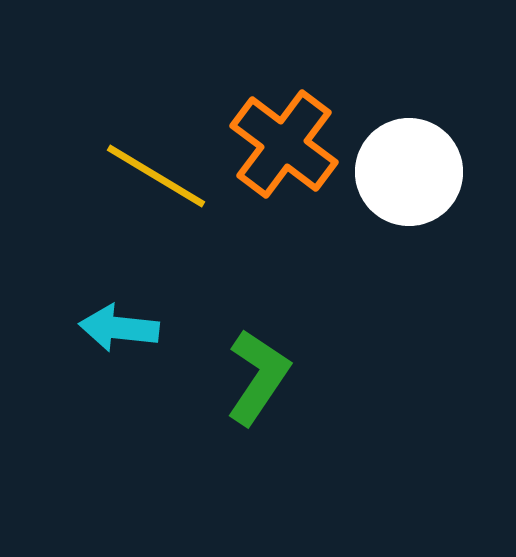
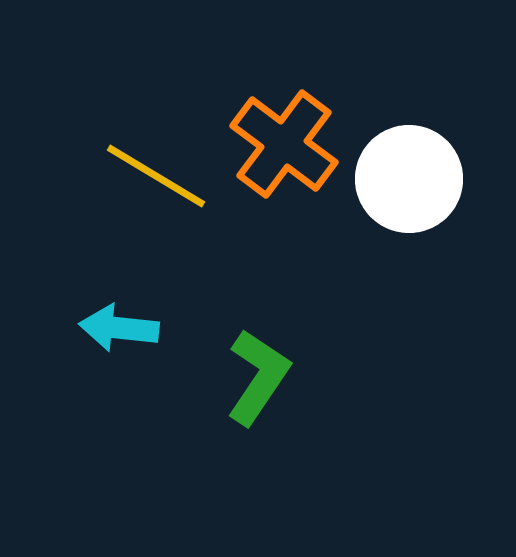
white circle: moved 7 px down
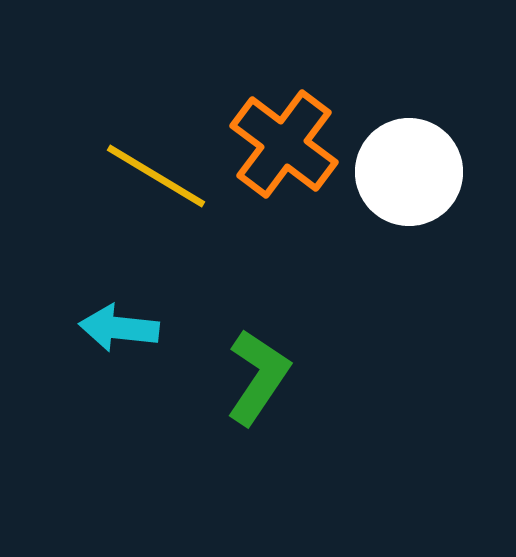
white circle: moved 7 px up
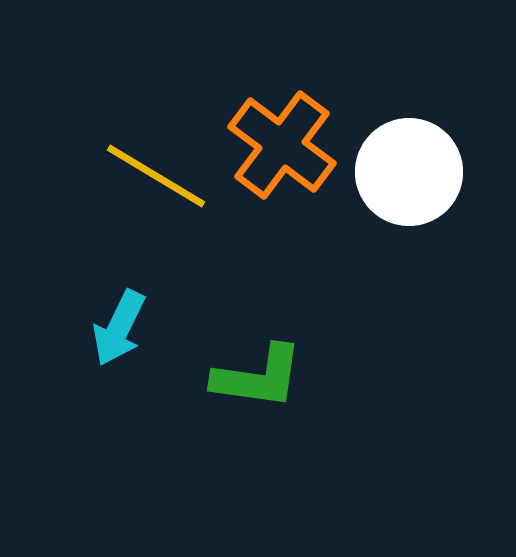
orange cross: moved 2 px left, 1 px down
cyan arrow: rotated 70 degrees counterclockwise
green L-shape: rotated 64 degrees clockwise
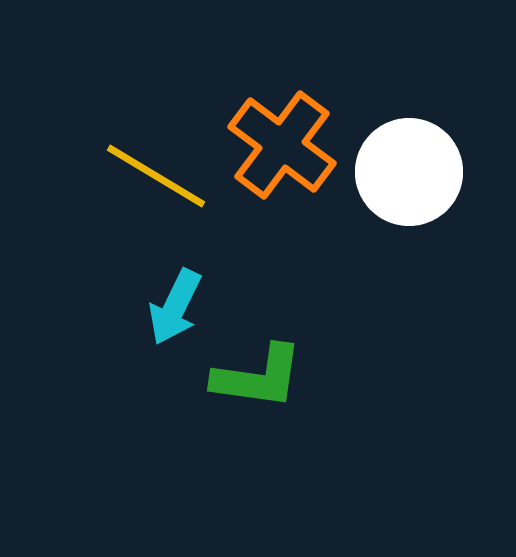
cyan arrow: moved 56 px right, 21 px up
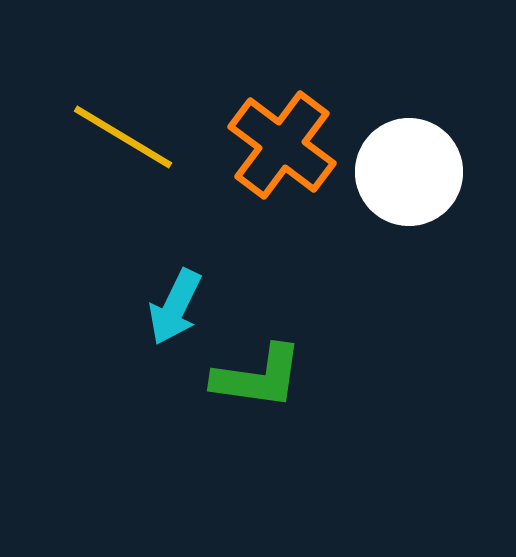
yellow line: moved 33 px left, 39 px up
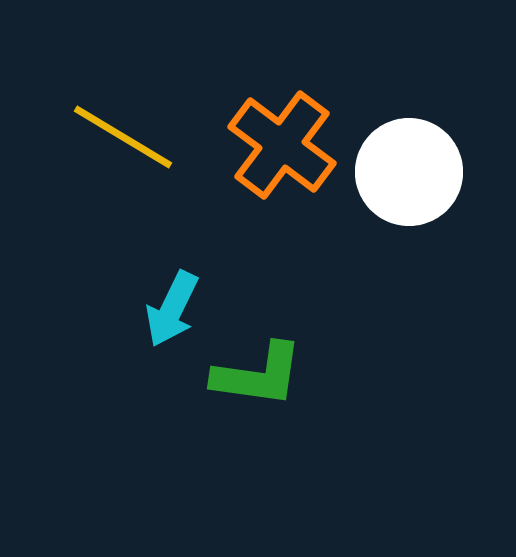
cyan arrow: moved 3 px left, 2 px down
green L-shape: moved 2 px up
